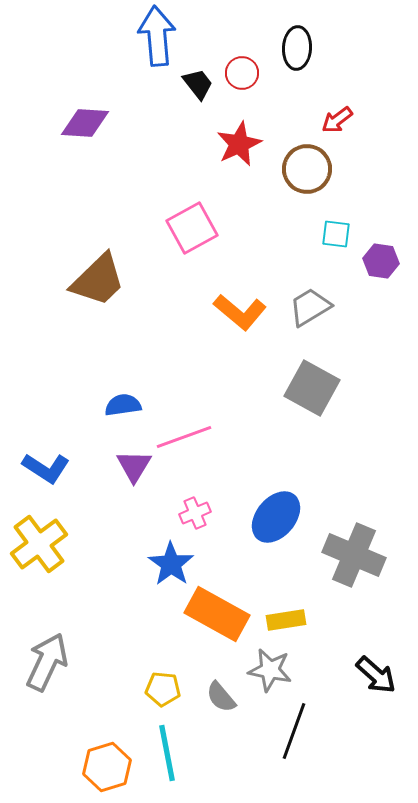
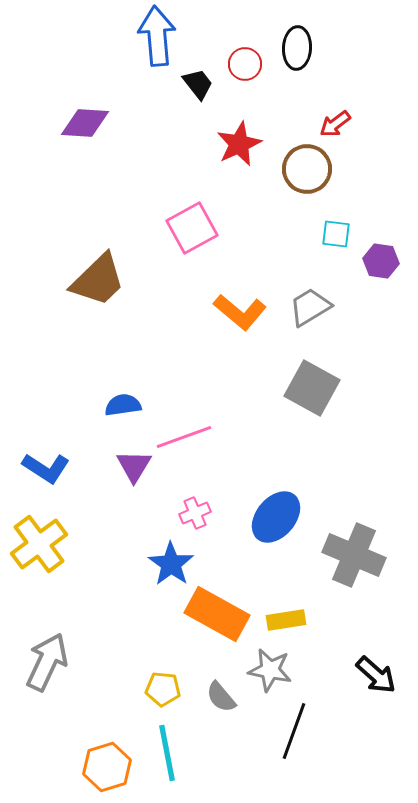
red circle: moved 3 px right, 9 px up
red arrow: moved 2 px left, 4 px down
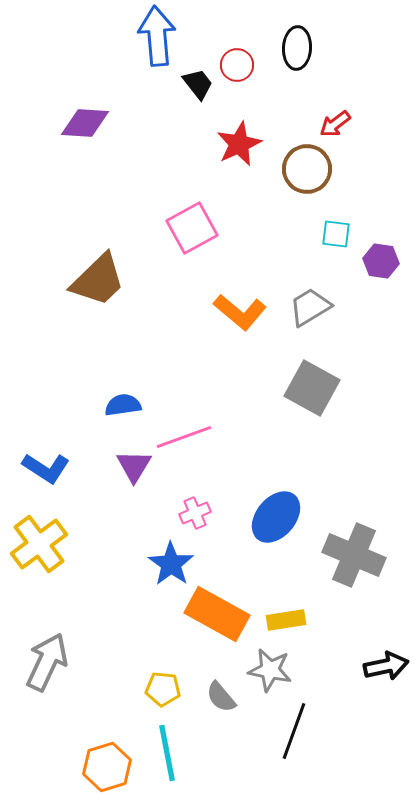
red circle: moved 8 px left, 1 px down
black arrow: moved 10 px right, 9 px up; rotated 54 degrees counterclockwise
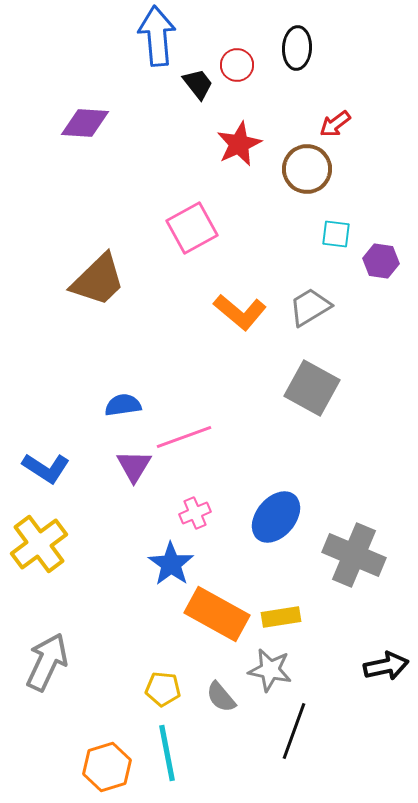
yellow rectangle: moved 5 px left, 3 px up
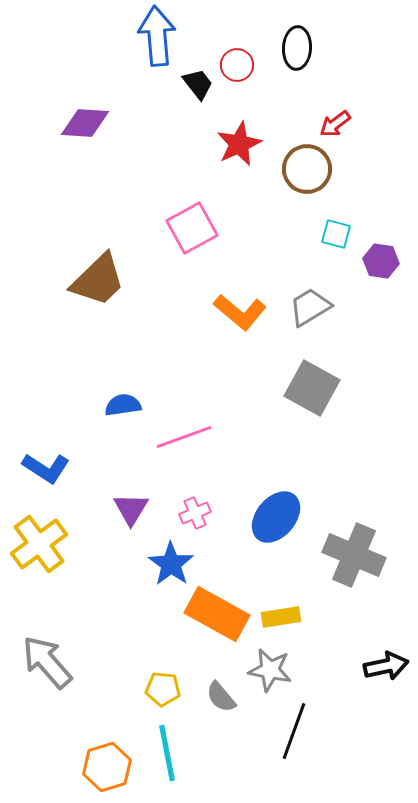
cyan square: rotated 8 degrees clockwise
purple triangle: moved 3 px left, 43 px down
gray arrow: rotated 66 degrees counterclockwise
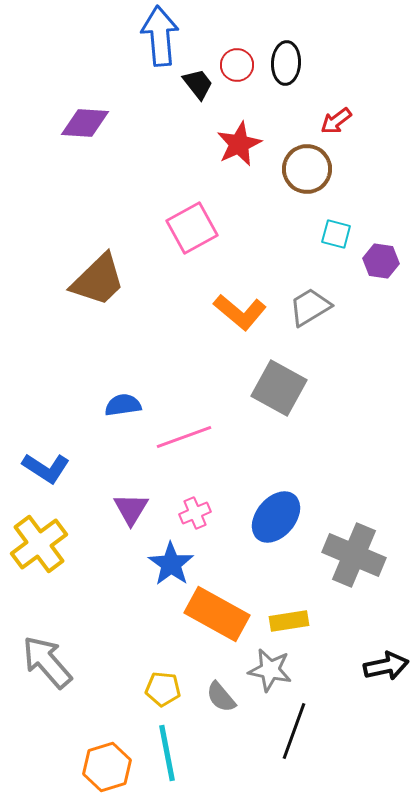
blue arrow: moved 3 px right
black ellipse: moved 11 px left, 15 px down
red arrow: moved 1 px right, 3 px up
gray square: moved 33 px left
yellow rectangle: moved 8 px right, 4 px down
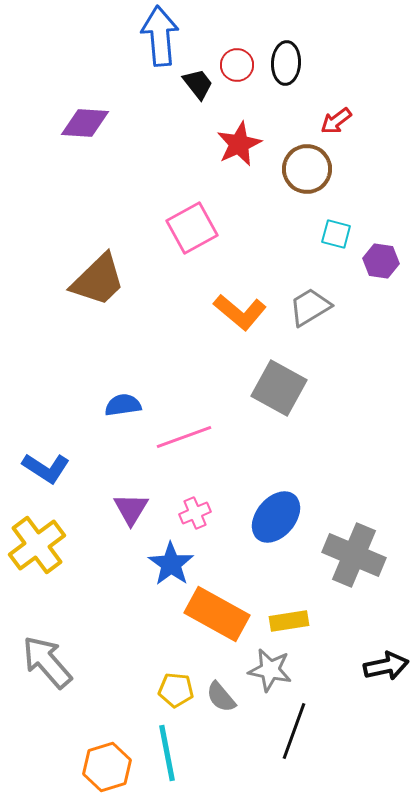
yellow cross: moved 2 px left, 1 px down
yellow pentagon: moved 13 px right, 1 px down
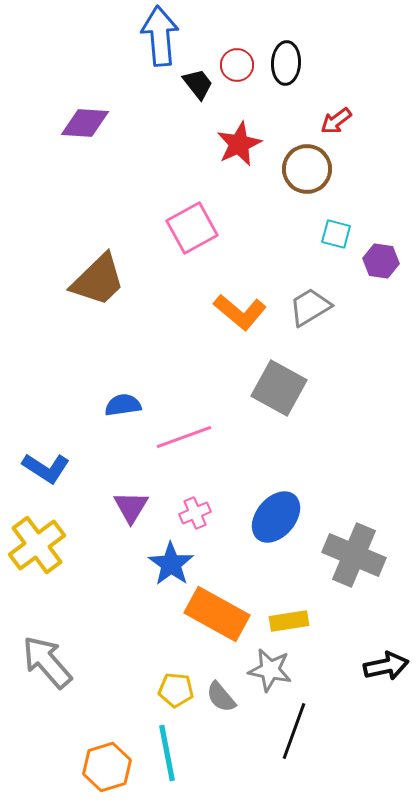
purple triangle: moved 2 px up
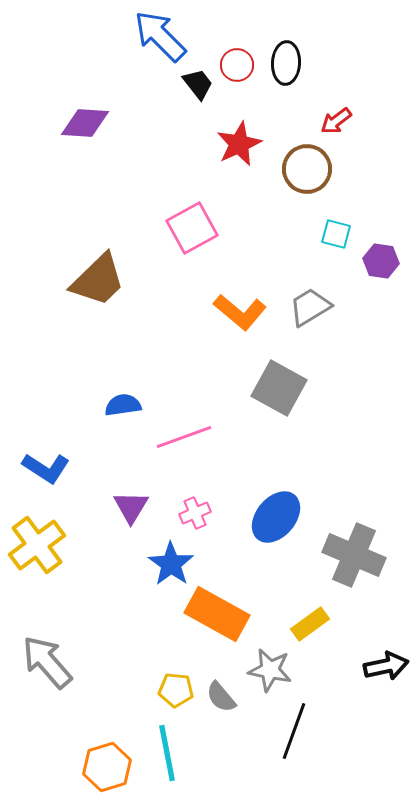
blue arrow: rotated 40 degrees counterclockwise
yellow rectangle: moved 21 px right, 3 px down; rotated 27 degrees counterclockwise
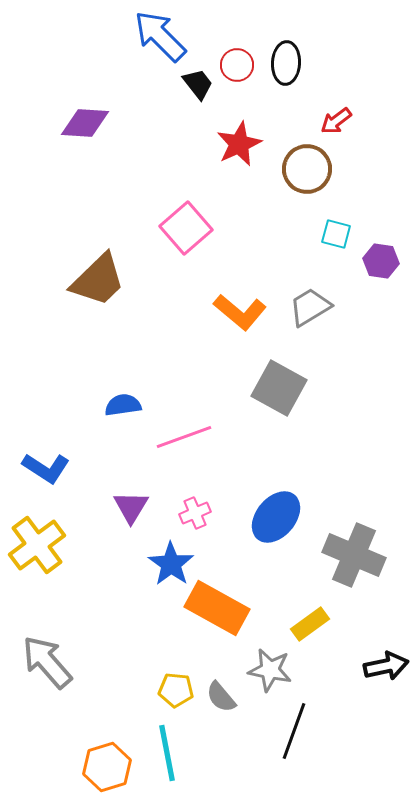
pink square: moved 6 px left; rotated 12 degrees counterclockwise
orange rectangle: moved 6 px up
